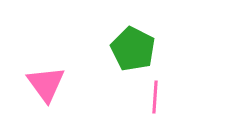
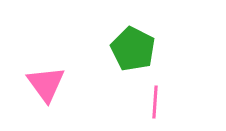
pink line: moved 5 px down
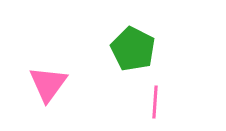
pink triangle: moved 2 px right; rotated 12 degrees clockwise
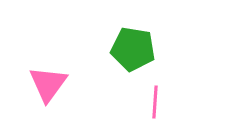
green pentagon: rotated 18 degrees counterclockwise
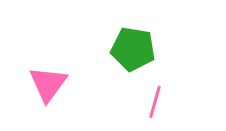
pink line: rotated 12 degrees clockwise
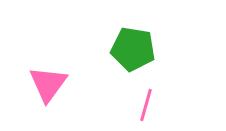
pink line: moved 9 px left, 3 px down
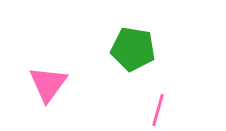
pink line: moved 12 px right, 5 px down
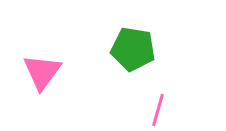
pink triangle: moved 6 px left, 12 px up
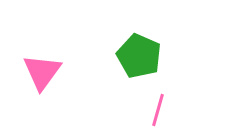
green pentagon: moved 6 px right, 7 px down; rotated 15 degrees clockwise
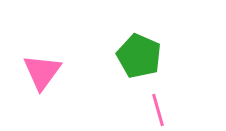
pink line: rotated 32 degrees counterclockwise
